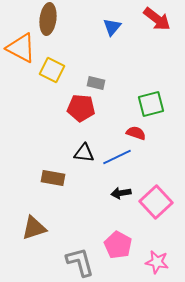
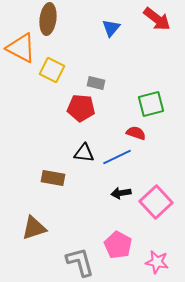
blue triangle: moved 1 px left, 1 px down
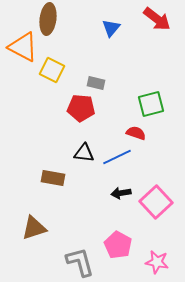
orange triangle: moved 2 px right, 1 px up
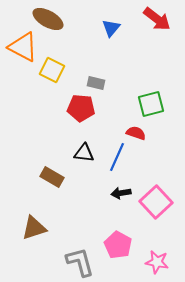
brown ellipse: rotated 68 degrees counterclockwise
blue line: rotated 40 degrees counterclockwise
brown rectangle: moved 1 px left, 1 px up; rotated 20 degrees clockwise
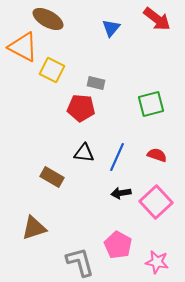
red semicircle: moved 21 px right, 22 px down
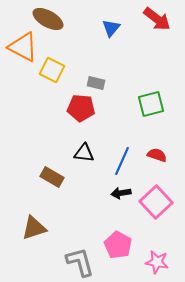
blue line: moved 5 px right, 4 px down
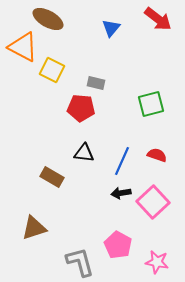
red arrow: moved 1 px right
pink square: moved 3 px left
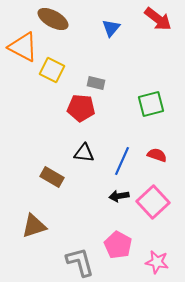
brown ellipse: moved 5 px right
black arrow: moved 2 px left, 3 px down
brown triangle: moved 2 px up
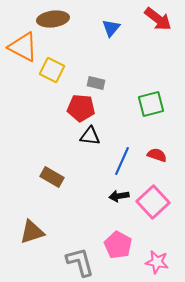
brown ellipse: rotated 36 degrees counterclockwise
black triangle: moved 6 px right, 17 px up
brown triangle: moved 2 px left, 6 px down
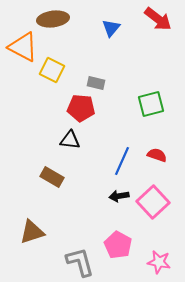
black triangle: moved 20 px left, 4 px down
pink star: moved 2 px right
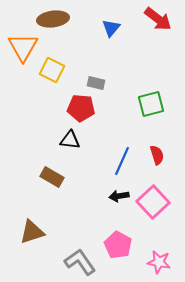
orange triangle: rotated 32 degrees clockwise
red semicircle: rotated 54 degrees clockwise
gray L-shape: rotated 20 degrees counterclockwise
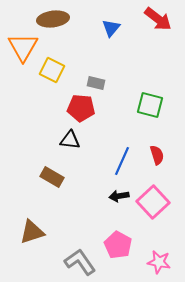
green square: moved 1 px left, 1 px down; rotated 28 degrees clockwise
